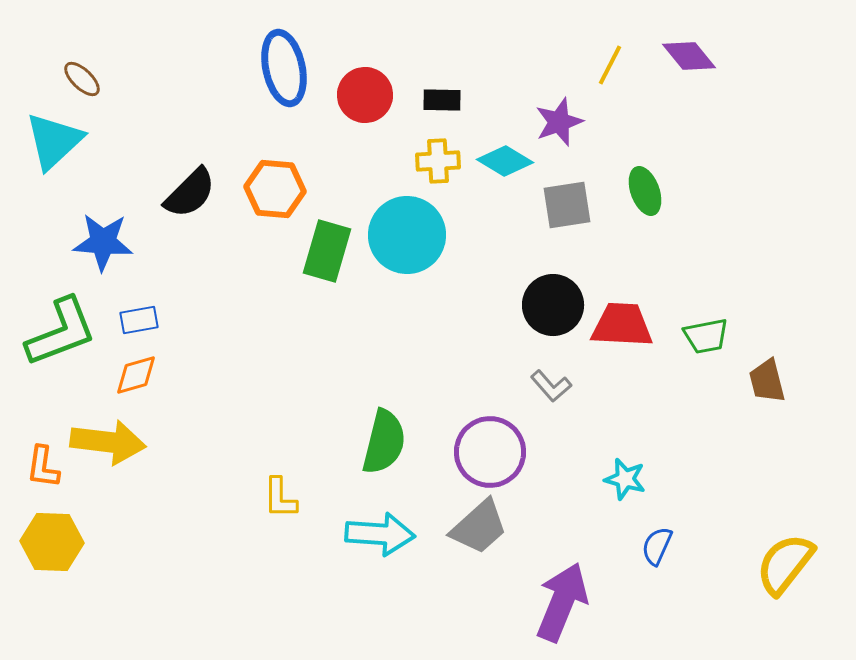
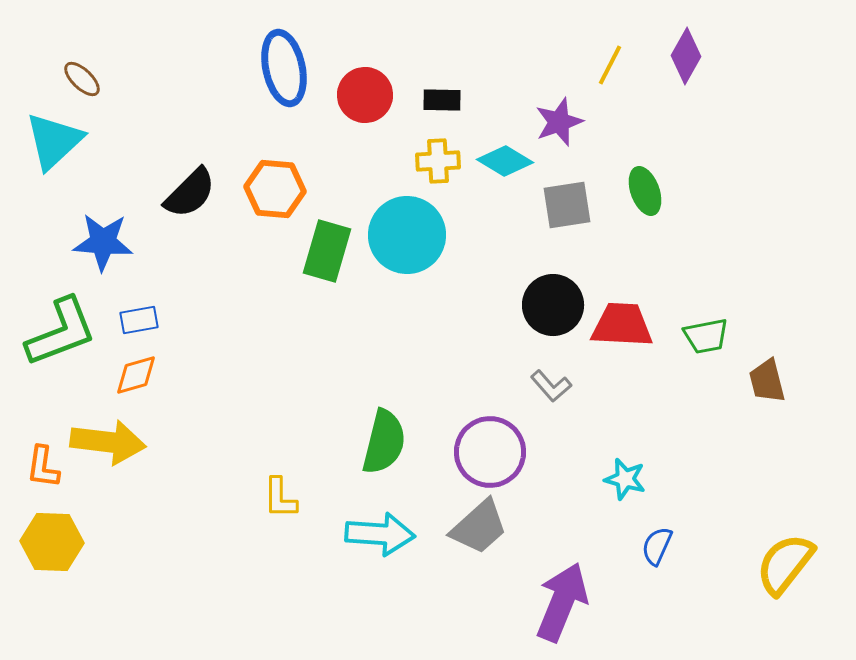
purple diamond: moved 3 px left; rotated 68 degrees clockwise
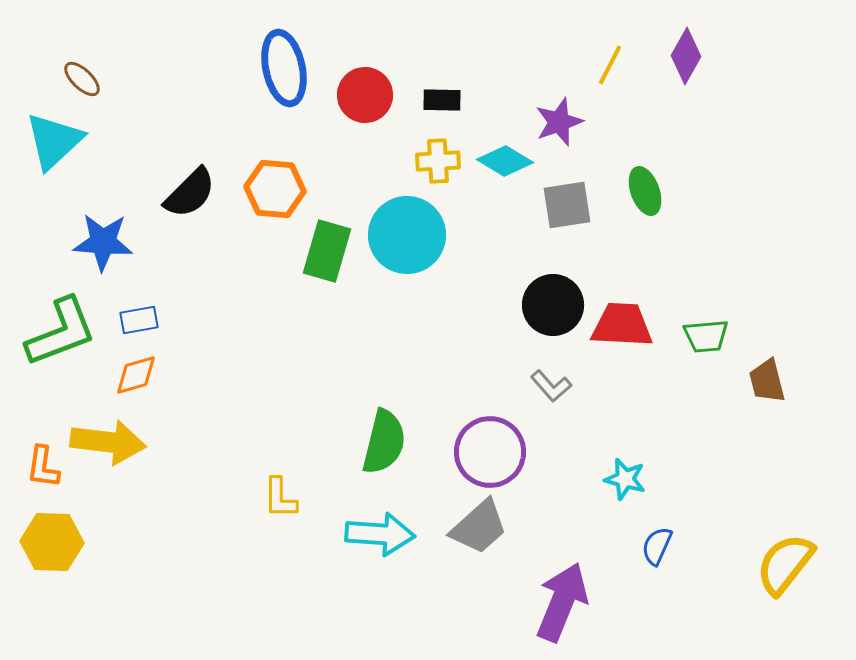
green trapezoid: rotated 6 degrees clockwise
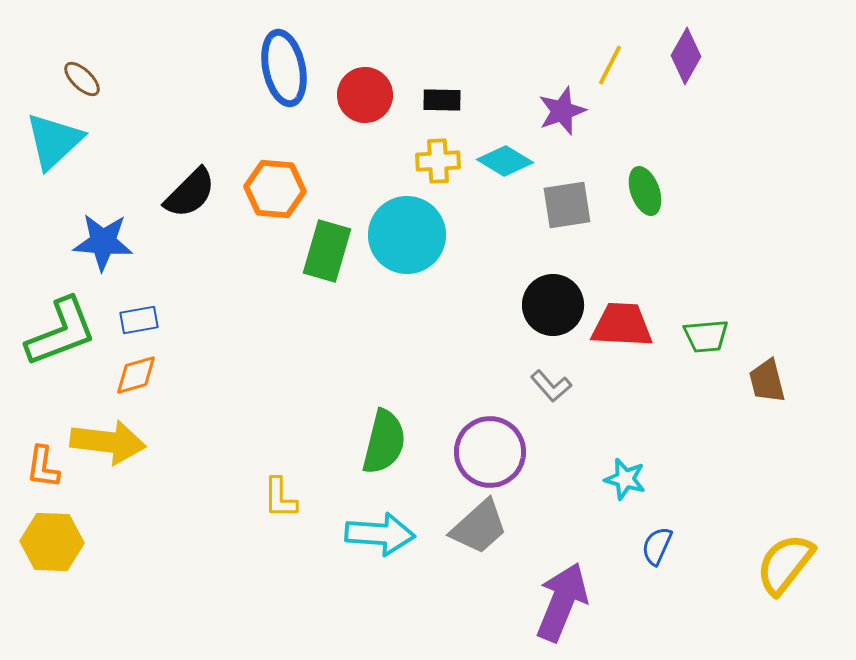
purple star: moved 3 px right, 11 px up
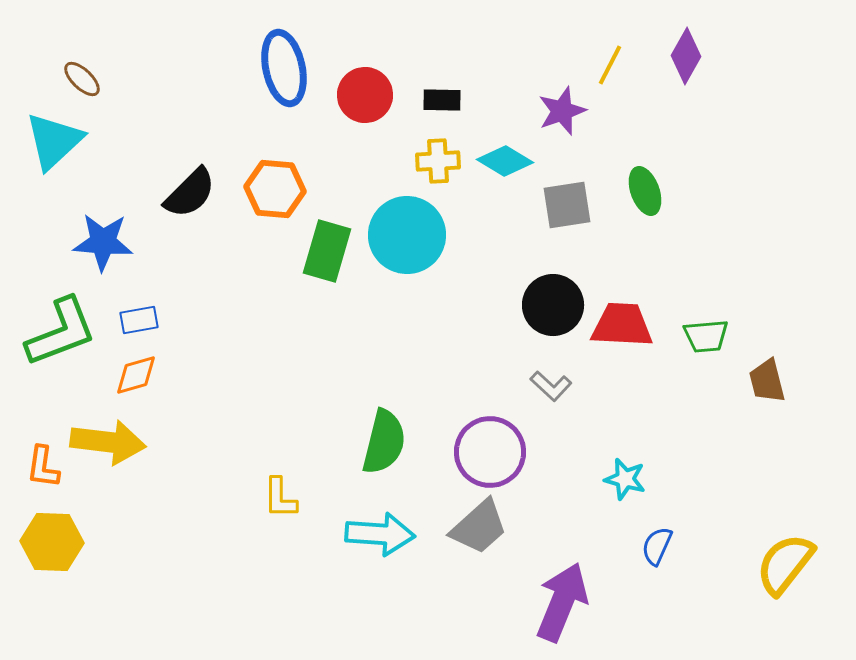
gray L-shape: rotated 6 degrees counterclockwise
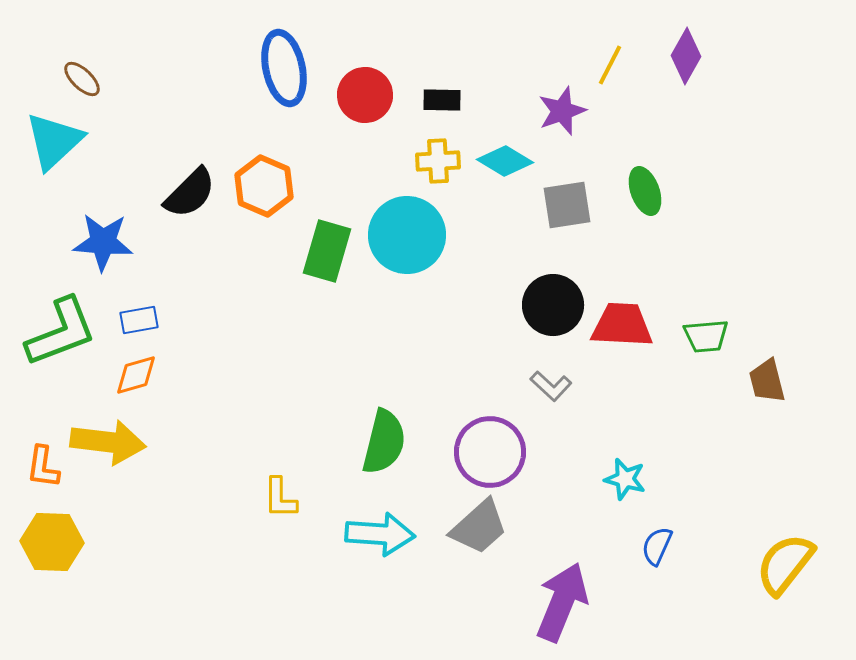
orange hexagon: moved 11 px left, 3 px up; rotated 18 degrees clockwise
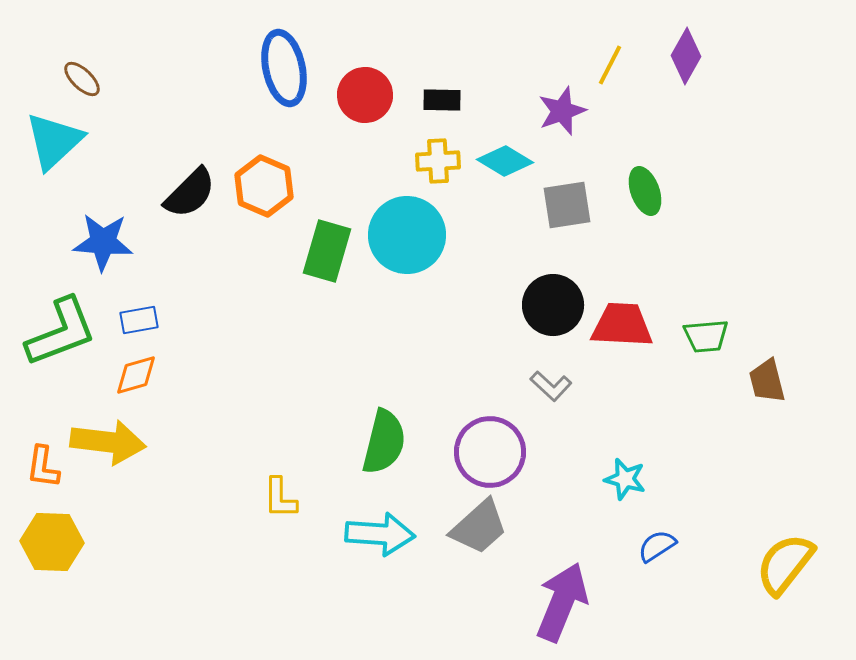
blue semicircle: rotated 33 degrees clockwise
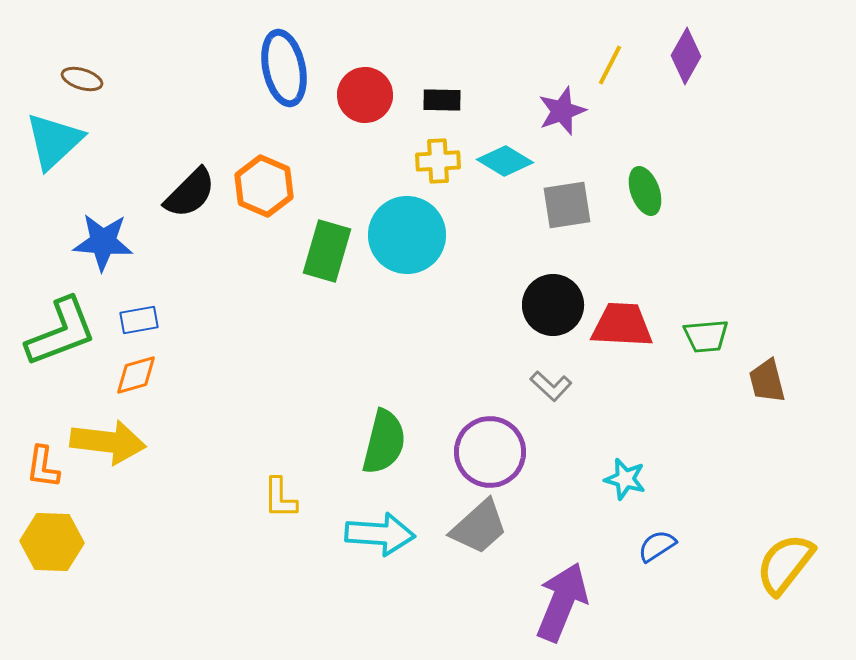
brown ellipse: rotated 27 degrees counterclockwise
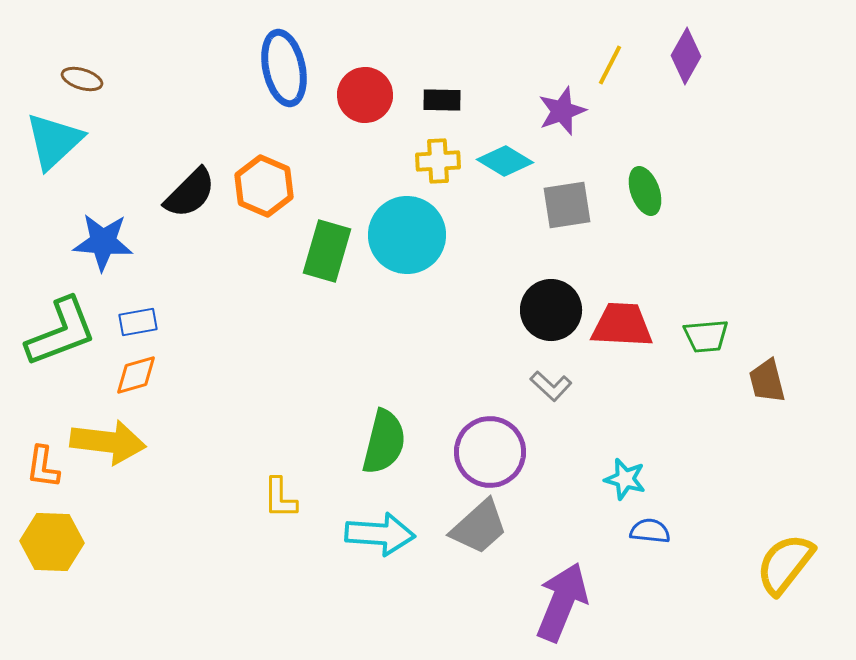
black circle: moved 2 px left, 5 px down
blue rectangle: moved 1 px left, 2 px down
blue semicircle: moved 7 px left, 15 px up; rotated 39 degrees clockwise
